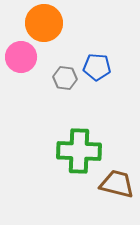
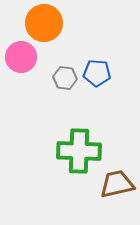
blue pentagon: moved 6 px down
brown trapezoid: rotated 27 degrees counterclockwise
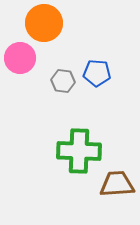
pink circle: moved 1 px left, 1 px down
gray hexagon: moved 2 px left, 3 px down
brown trapezoid: rotated 9 degrees clockwise
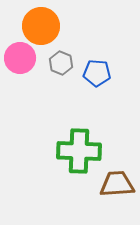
orange circle: moved 3 px left, 3 px down
gray hexagon: moved 2 px left, 18 px up; rotated 15 degrees clockwise
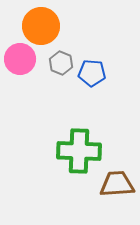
pink circle: moved 1 px down
blue pentagon: moved 5 px left
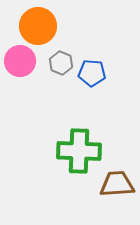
orange circle: moved 3 px left
pink circle: moved 2 px down
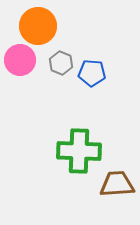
pink circle: moved 1 px up
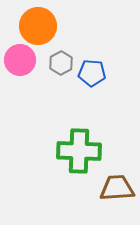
gray hexagon: rotated 10 degrees clockwise
brown trapezoid: moved 4 px down
